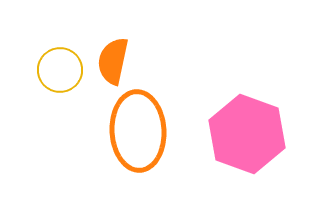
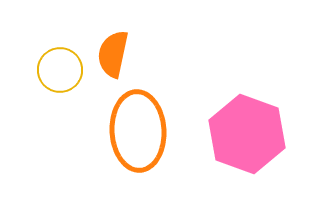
orange semicircle: moved 7 px up
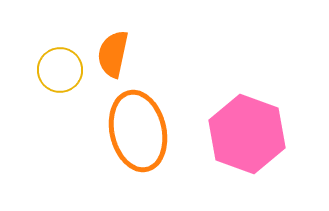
orange ellipse: rotated 10 degrees counterclockwise
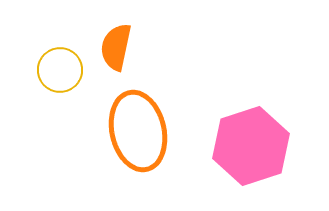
orange semicircle: moved 3 px right, 7 px up
pink hexagon: moved 4 px right, 12 px down; rotated 22 degrees clockwise
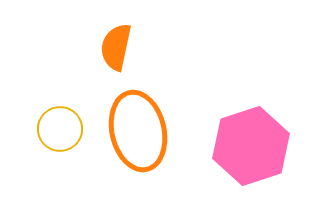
yellow circle: moved 59 px down
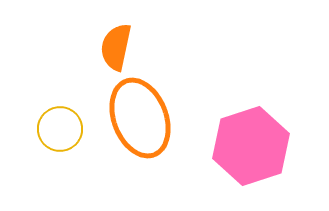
orange ellipse: moved 2 px right, 13 px up; rotated 8 degrees counterclockwise
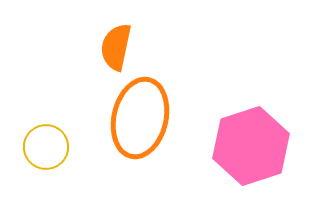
orange ellipse: rotated 34 degrees clockwise
yellow circle: moved 14 px left, 18 px down
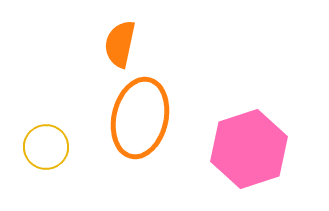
orange semicircle: moved 4 px right, 3 px up
pink hexagon: moved 2 px left, 3 px down
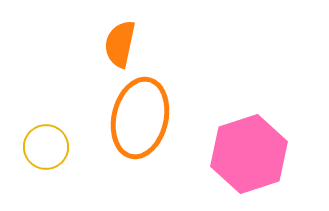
pink hexagon: moved 5 px down
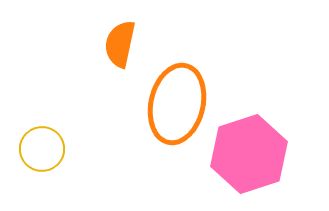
orange ellipse: moved 37 px right, 14 px up
yellow circle: moved 4 px left, 2 px down
